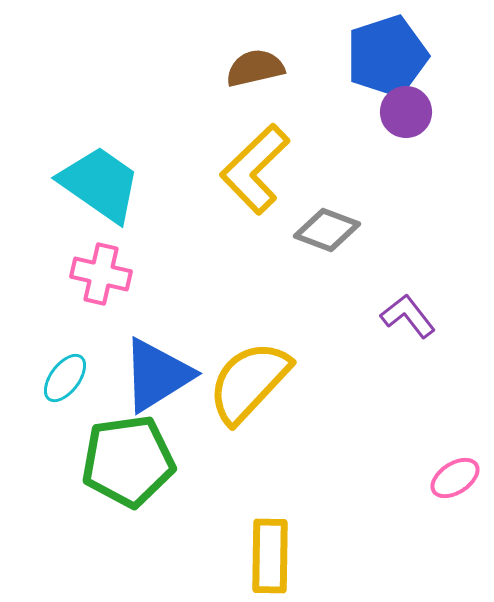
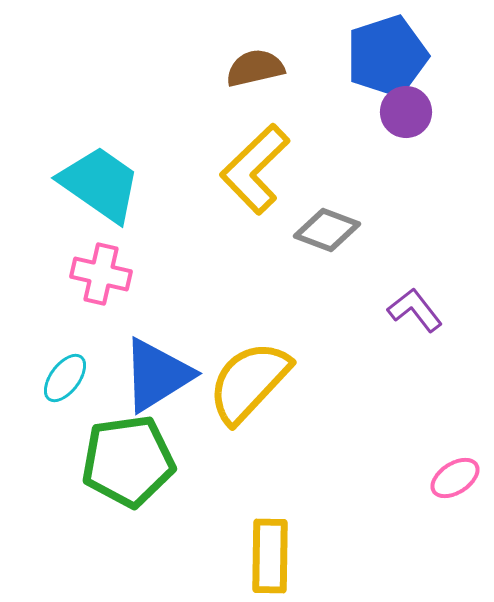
purple L-shape: moved 7 px right, 6 px up
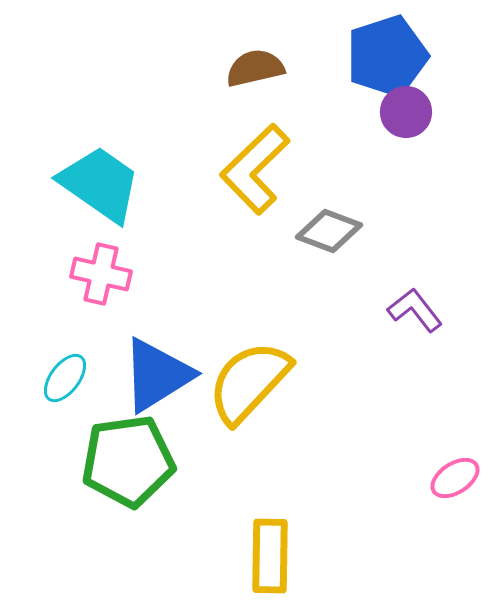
gray diamond: moved 2 px right, 1 px down
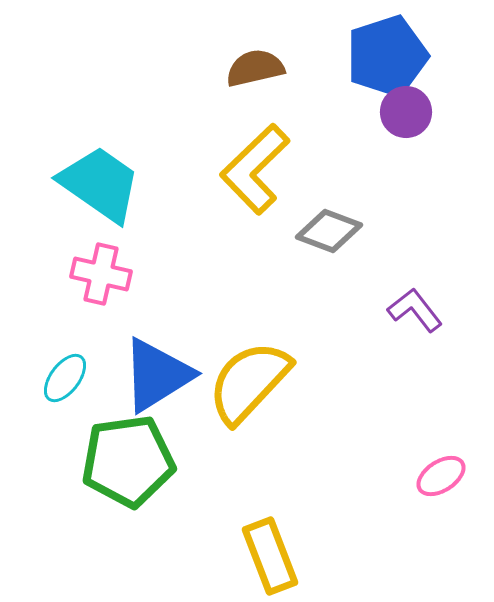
pink ellipse: moved 14 px left, 2 px up
yellow rectangle: rotated 22 degrees counterclockwise
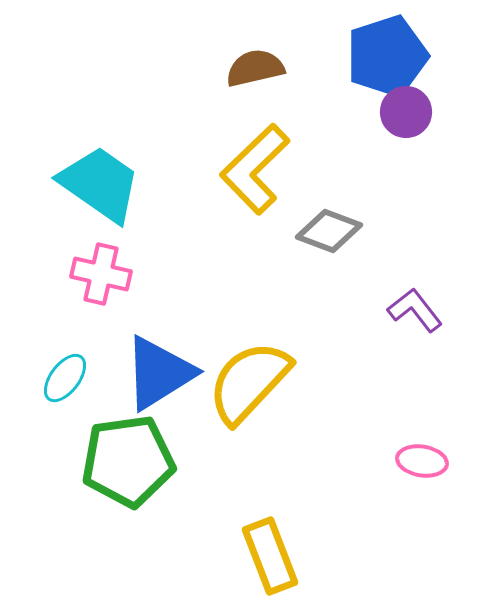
blue triangle: moved 2 px right, 2 px up
pink ellipse: moved 19 px left, 15 px up; rotated 42 degrees clockwise
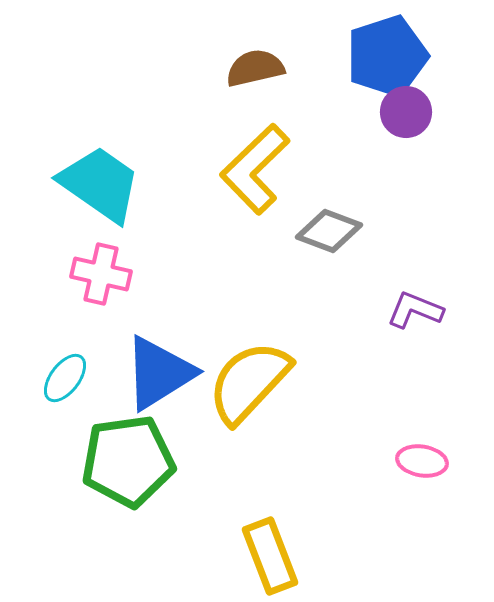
purple L-shape: rotated 30 degrees counterclockwise
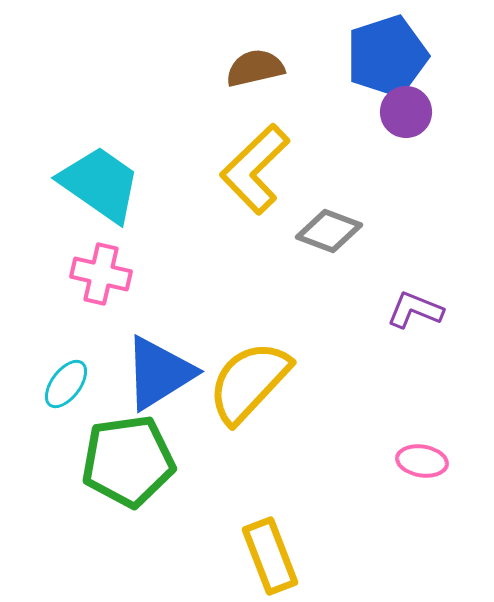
cyan ellipse: moved 1 px right, 6 px down
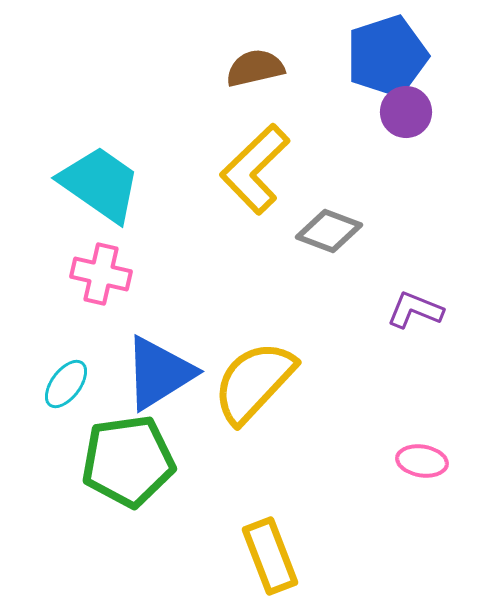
yellow semicircle: moved 5 px right
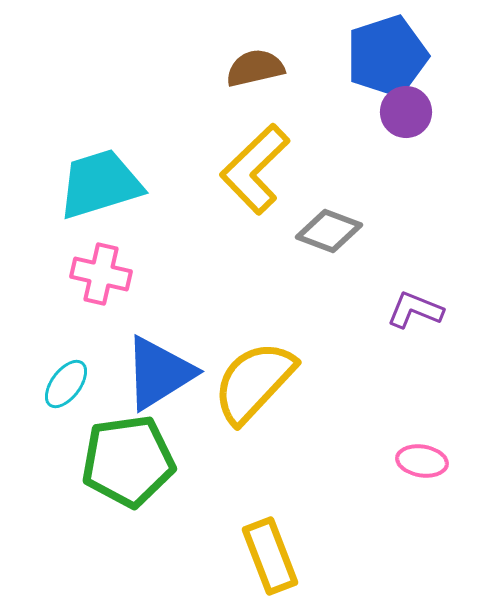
cyan trapezoid: rotated 52 degrees counterclockwise
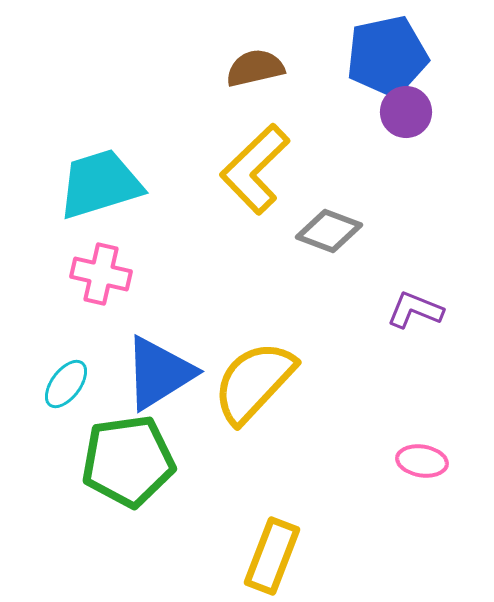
blue pentagon: rotated 6 degrees clockwise
yellow rectangle: moved 2 px right; rotated 42 degrees clockwise
